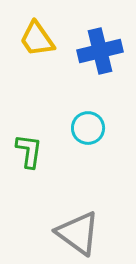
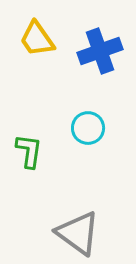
blue cross: rotated 6 degrees counterclockwise
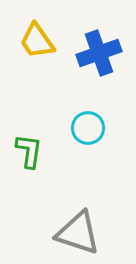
yellow trapezoid: moved 2 px down
blue cross: moved 1 px left, 2 px down
gray triangle: rotated 18 degrees counterclockwise
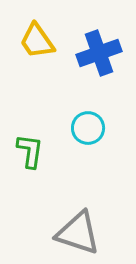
green L-shape: moved 1 px right
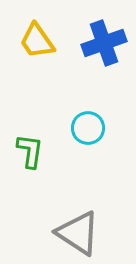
blue cross: moved 5 px right, 10 px up
gray triangle: rotated 15 degrees clockwise
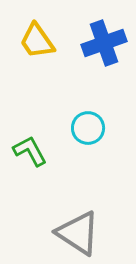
green L-shape: rotated 36 degrees counterclockwise
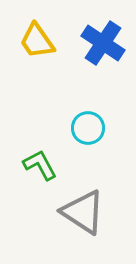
blue cross: moved 1 px left; rotated 36 degrees counterclockwise
green L-shape: moved 10 px right, 14 px down
gray triangle: moved 5 px right, 21 px up
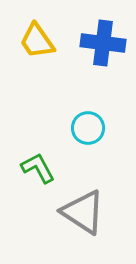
blue cross: rotated 27 degrees counterclockwise
green L-shape: moved 2 px left, 3 px down
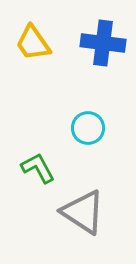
yellow trapezoid: moved 4 px left, 2 px down
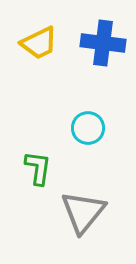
yellow trapezoid: moved 6 px right; rotated 81 degrees counterclockwise
green L-shape: rotated 36 degrees clockwise
gray triangle: rotated 36 degrees clockwise
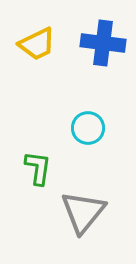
yellow trapezoid: moved 2 px left, 1 px down
